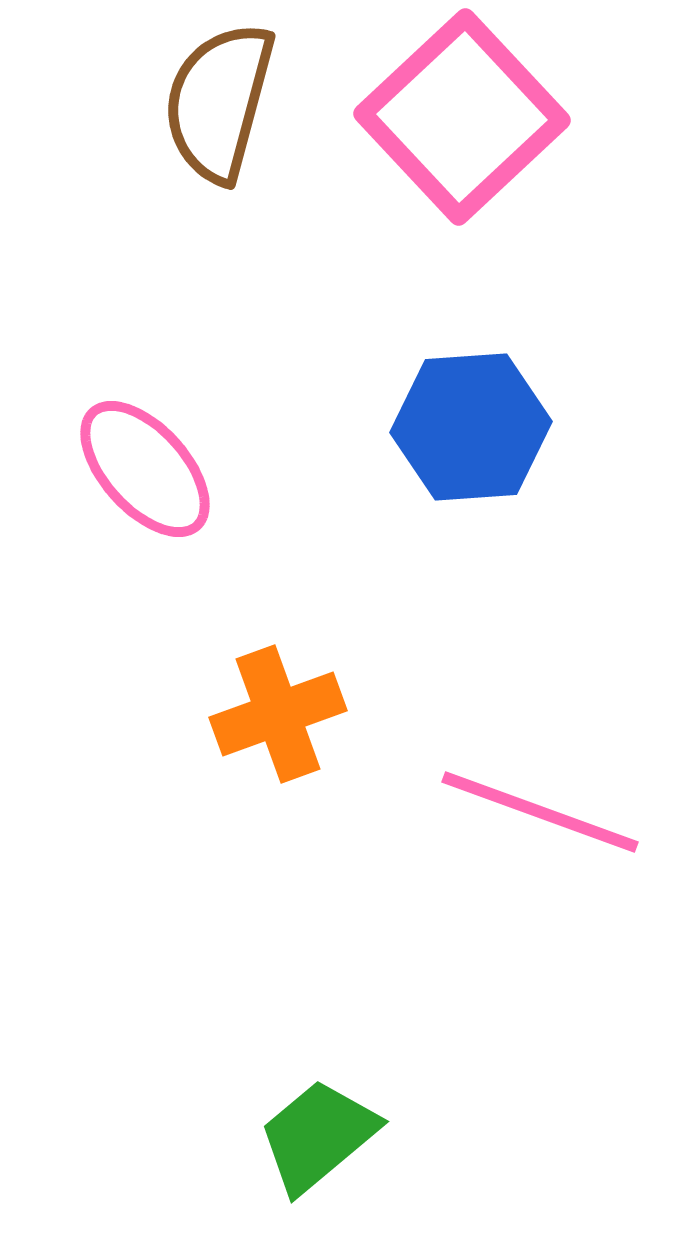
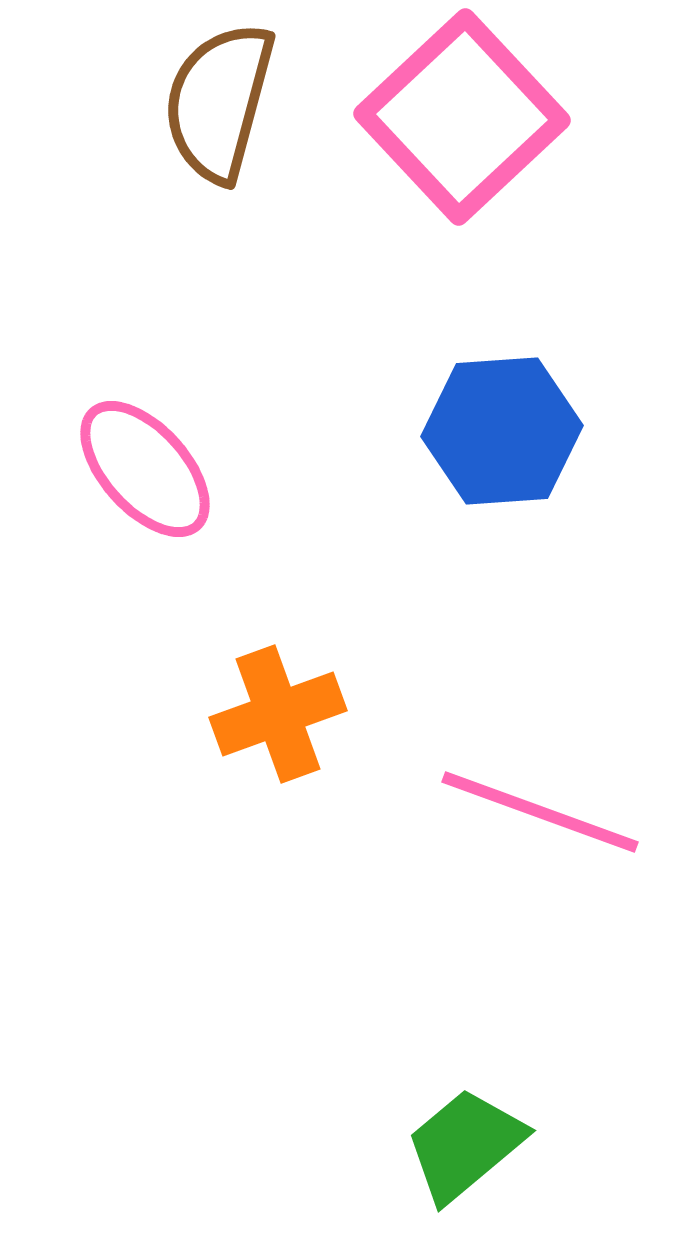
blue hexagon: moved 31 px right, 4 px down
green trapezoid: moved 147 px right, 9 px down
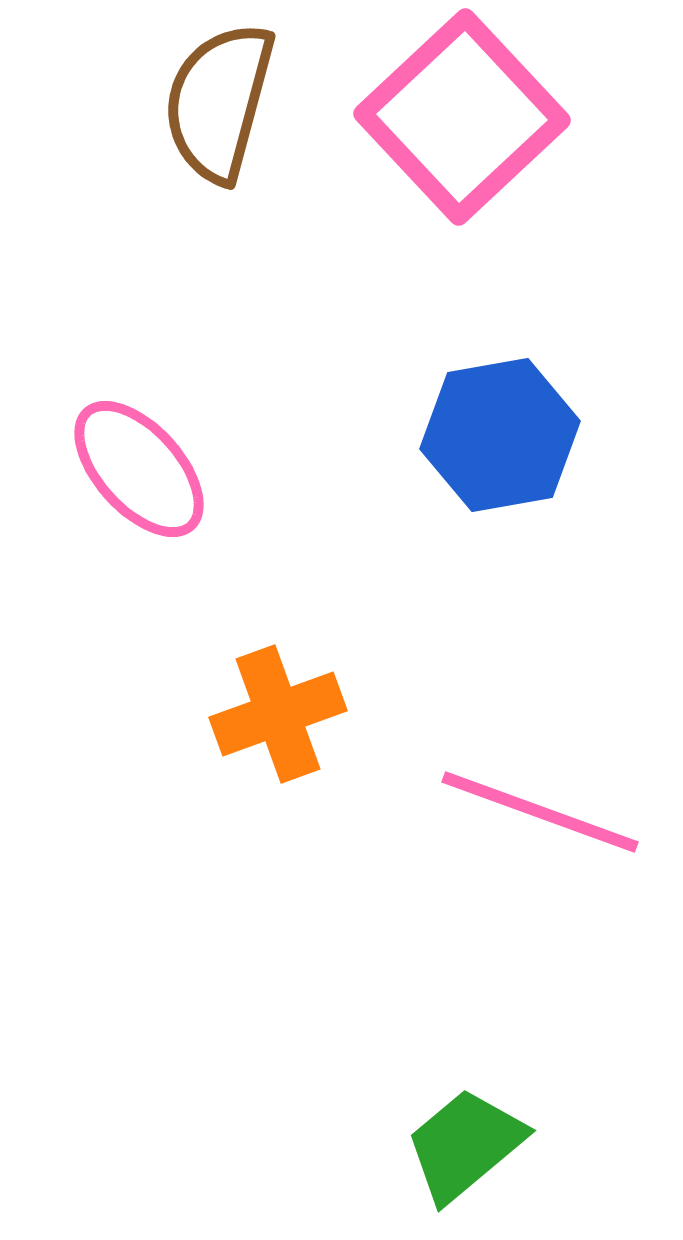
blue hexagon: moved 2 px left, 4 px down; rotated 6 degrees counterclockwise
pink ellipse: moved 6 px left
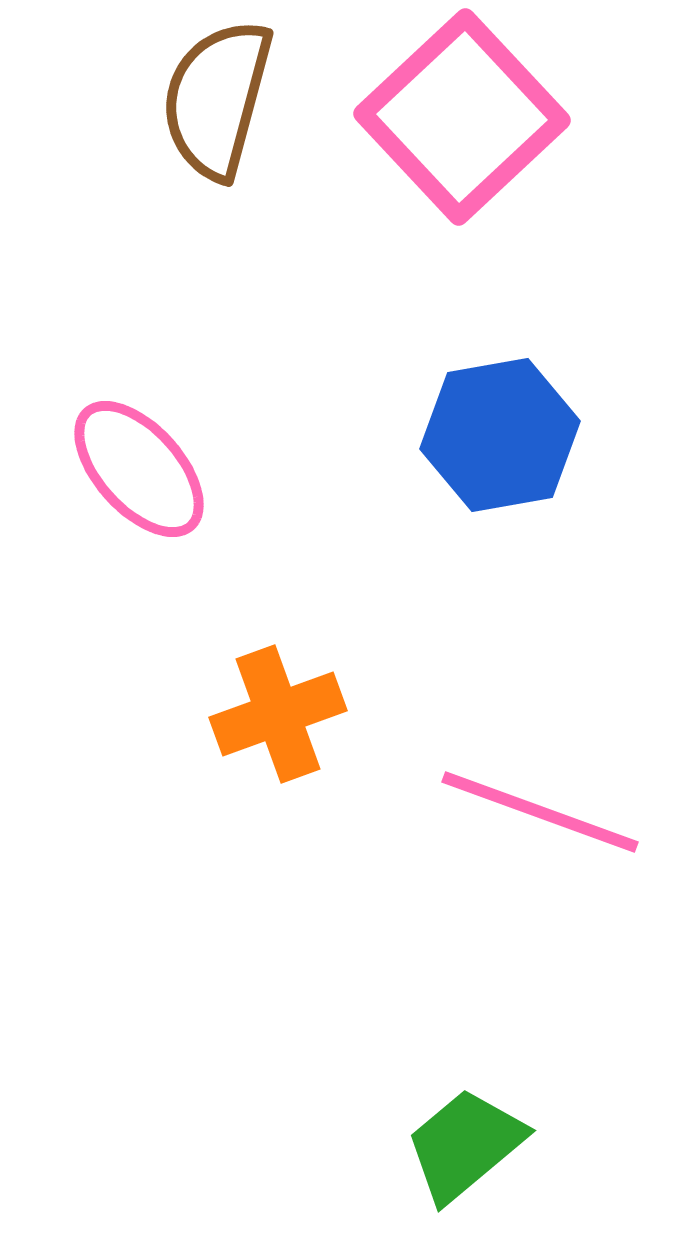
brown semicircle: moved 2 px left, 3 px up
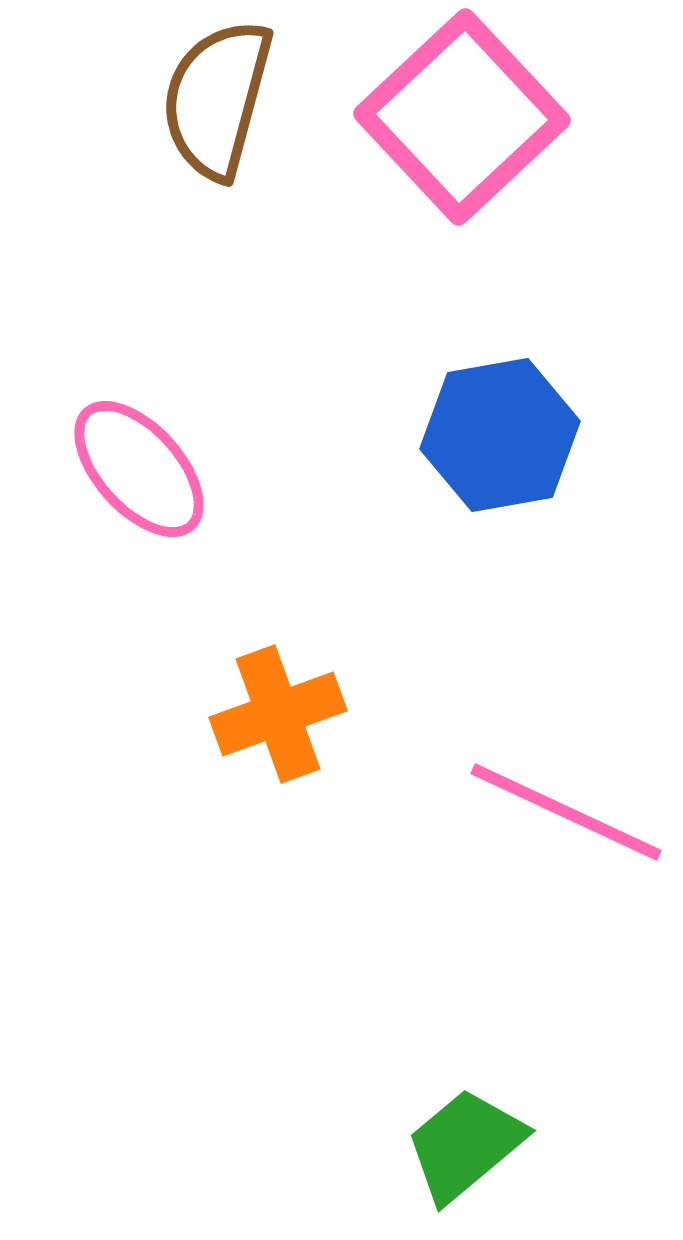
pink line: moved 26 px right; rotated 5 degrees clockwise
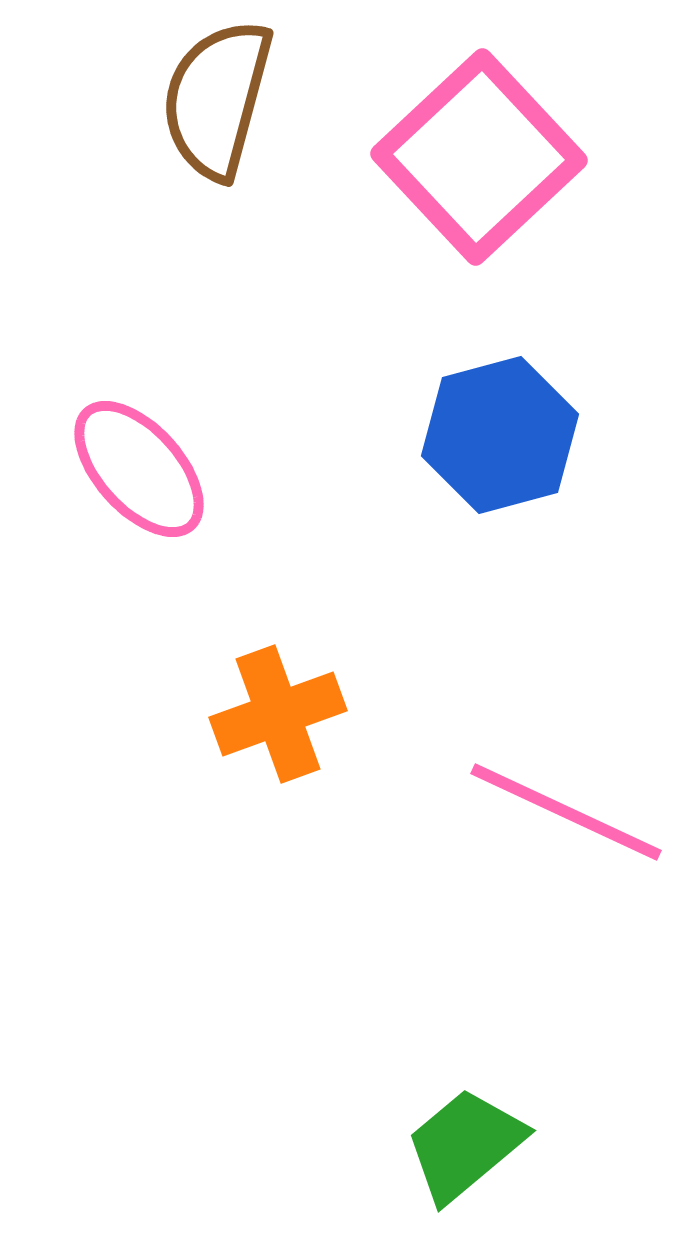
pink square: moved 17 px right, 40 px down
blue hexagon: rotated 5 degrees counterclockwise
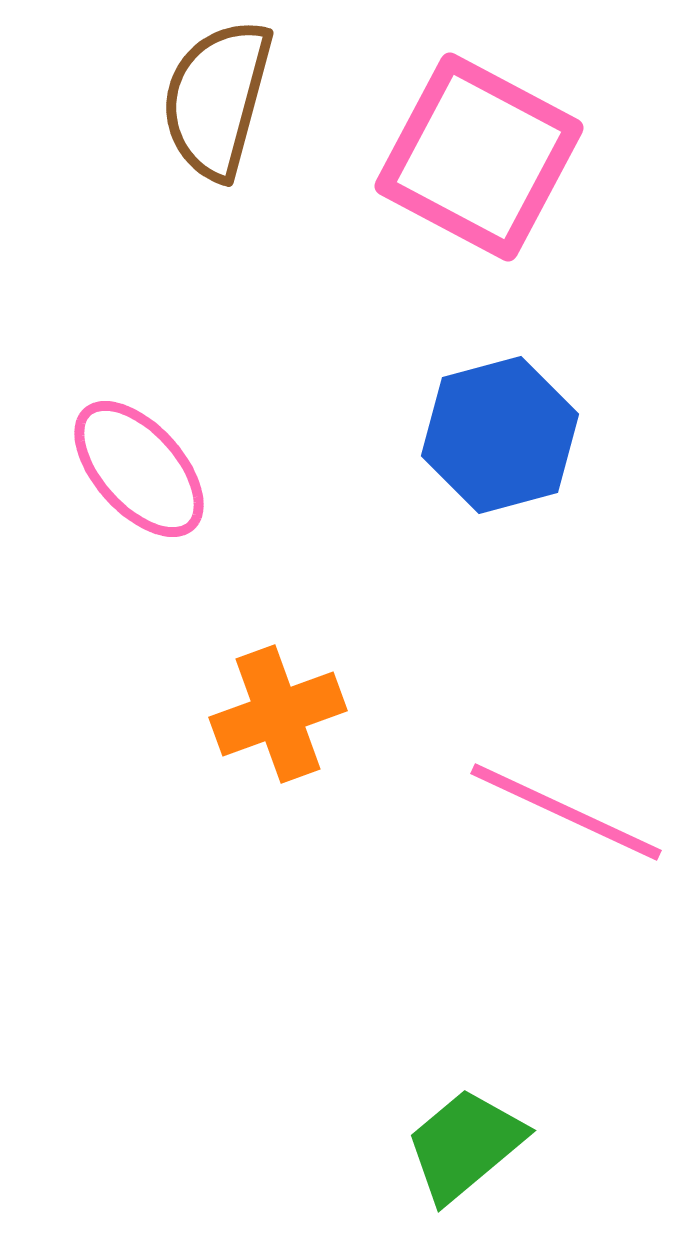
pink square: rotated 19 degrees counterclockwise
